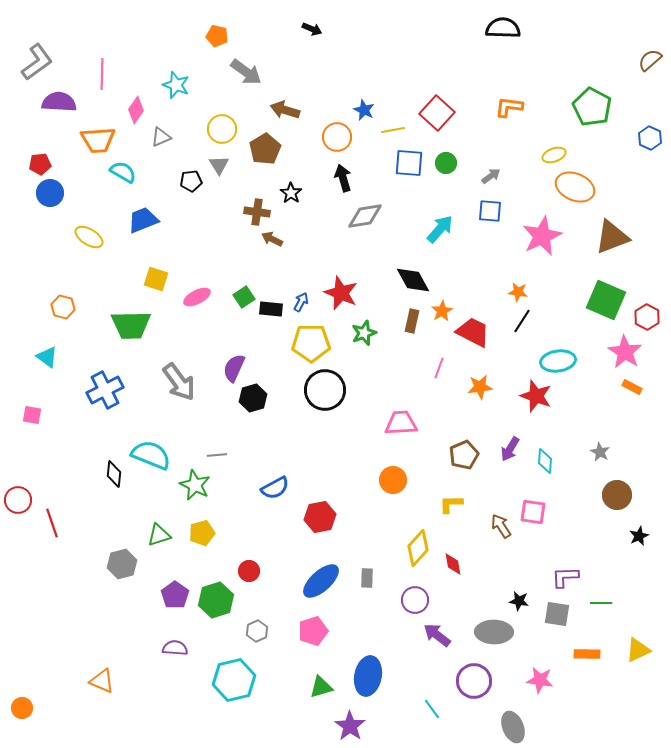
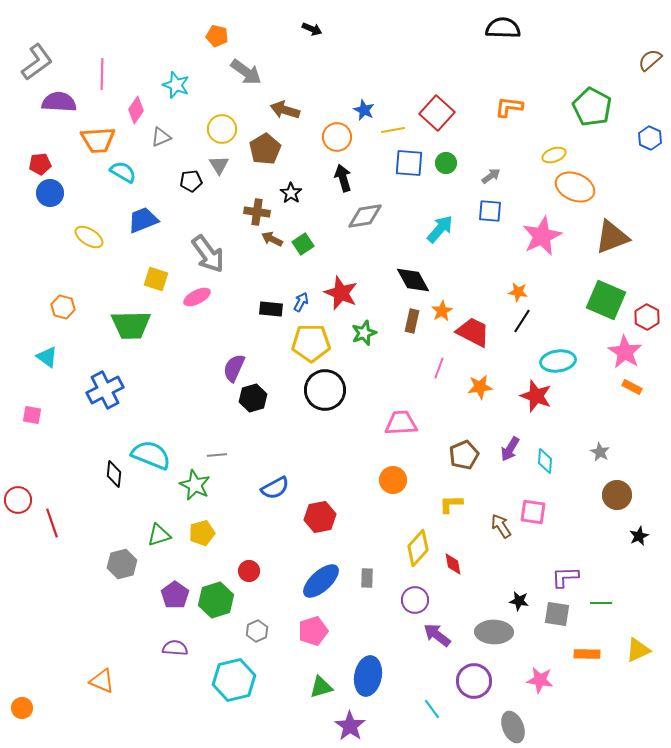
green square at (244, 297): moved 59 px right, 53 px up
gray arrow at (179, 382): moved 29 px right, 128 px up
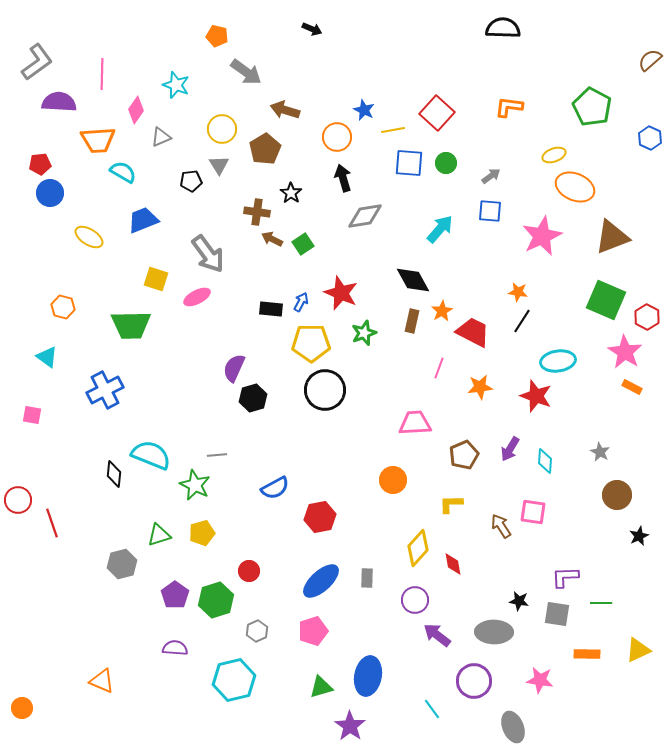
pink trapezoid at (401, 423): moved 14 px right
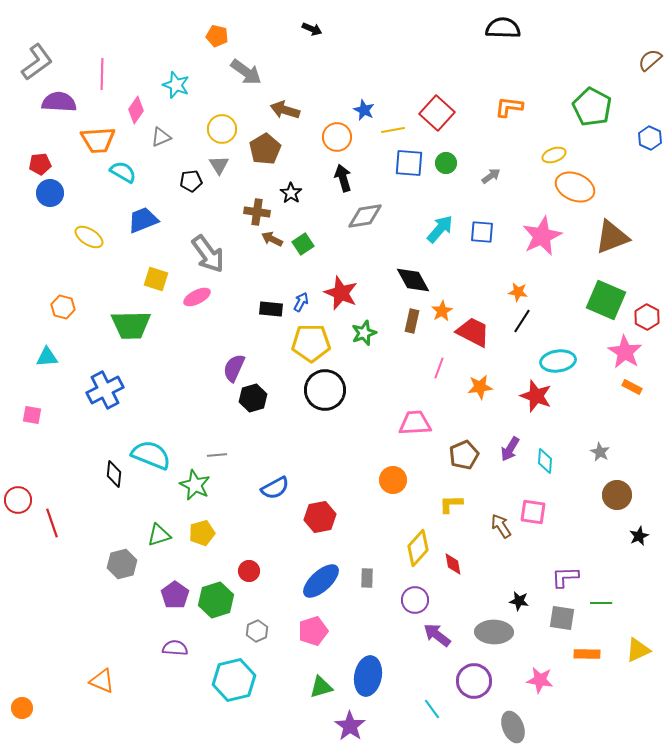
blue square at (490, 211): moved 8 px left, 21 px down
cyan triangle at (47, 357): rotated 40 degrees counterclockwise
gray square at (557, 614): moved 5 px right, 4 px down
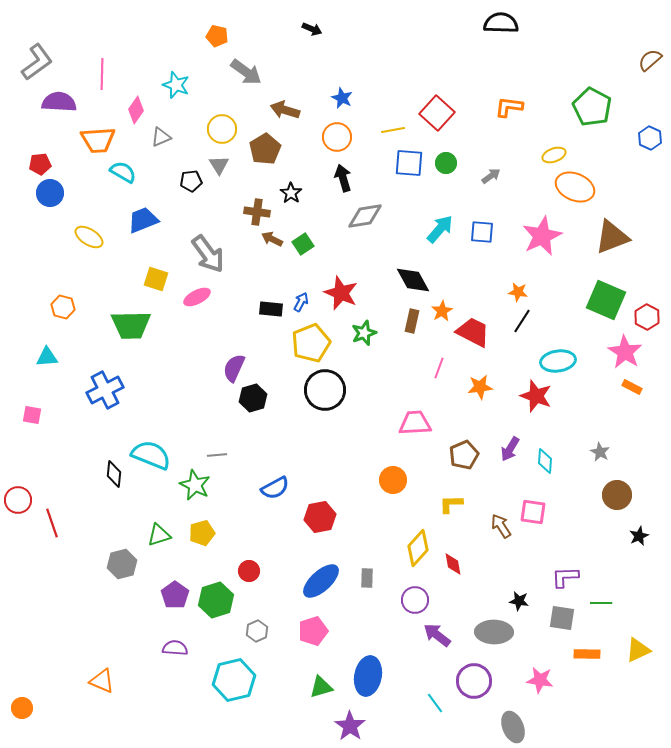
black semicircle at (503, 28): moved 2 px left, 5 px up
blue star at (364, 110): moved 22 px left, 12 px up
yellow pentagon at (311, 343): rotated 21 degrees counterclockwise
cyan line at (432, 709): moved 3 px right, 6 px up
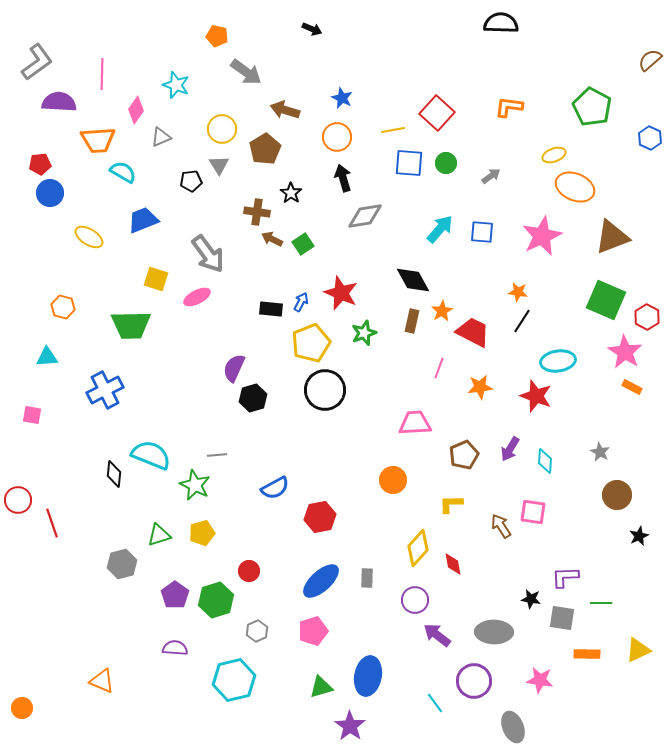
black star at (519, 601): moved 12 px right, 2 px up
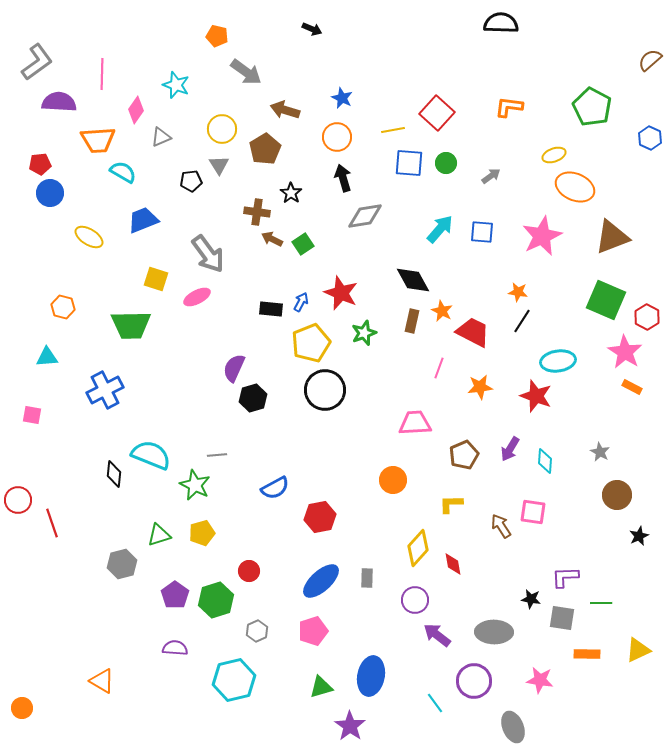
orange star at (442, 311): rotated 15 degrees counterclockwise
blue ellipse at (368, 676): moved 3 px right
orange triangle at (102, 681): rotated 8 degrees clockwise
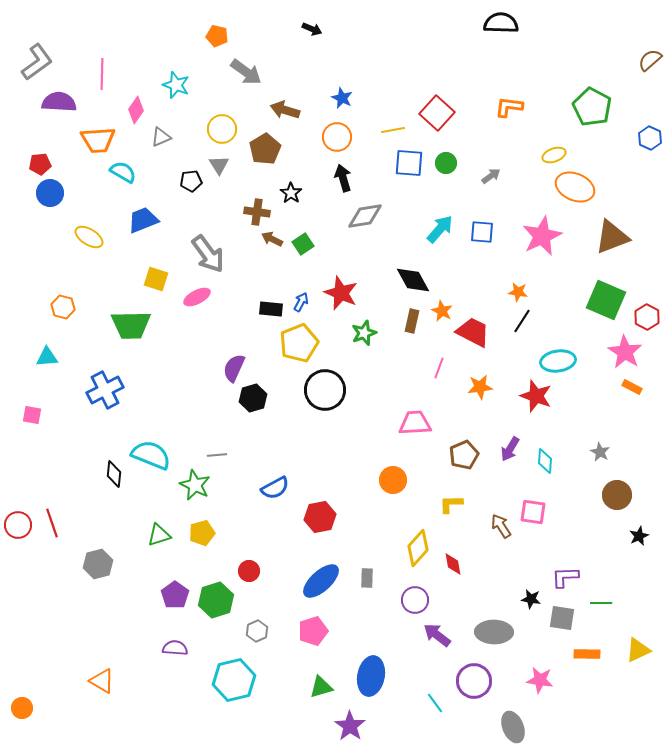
yellow pentagon at (311, 343): moved 12 px left
red circle at (18, 500): moved 25 px down
gray hexagon at (122, 564): moved 24 px left
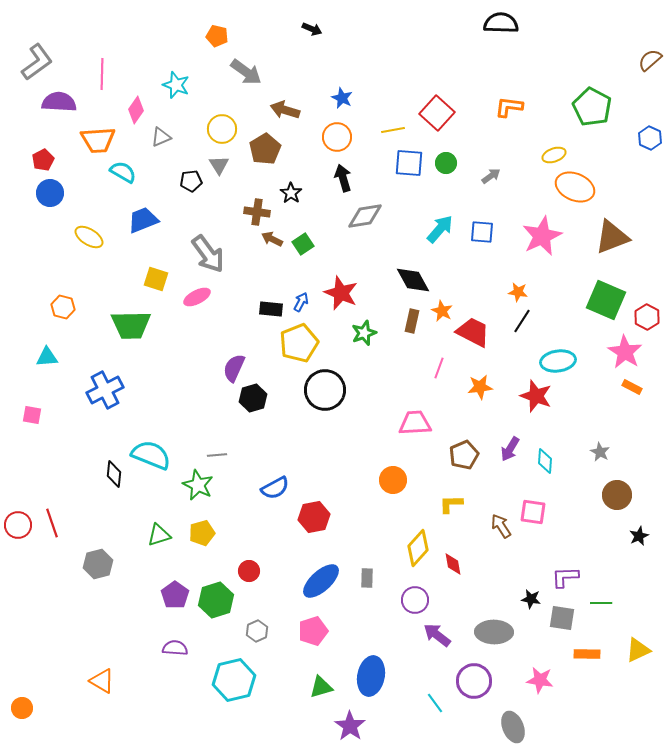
red pentagon at (40, 164): moved 3 px right, 4 px up; rotated 20 degrees counterclockwise
green star at (195, 485): moved 3 px right
red hexagon at (320, 517): moved 6 px left
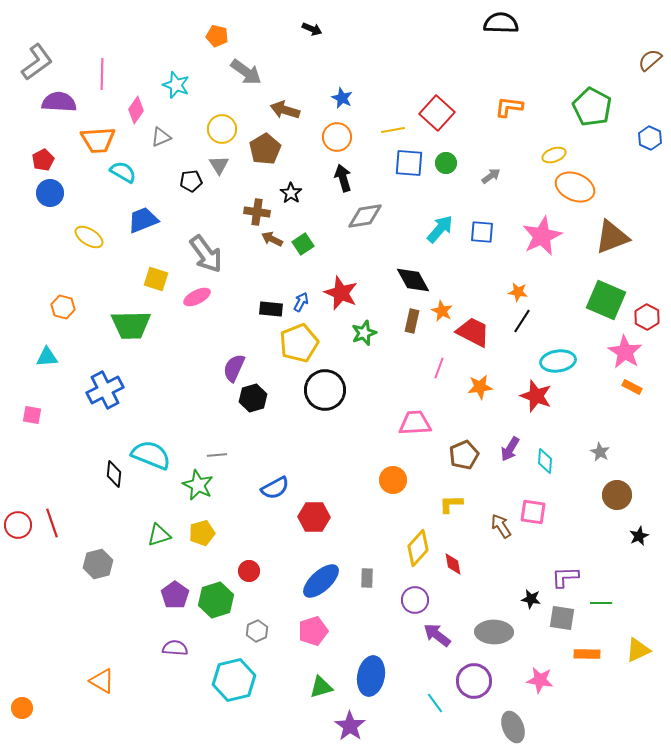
gray arrow at (208, 254): moved 2 px left
red hexagon at (314, 517): rotated 12 degrees clockwise
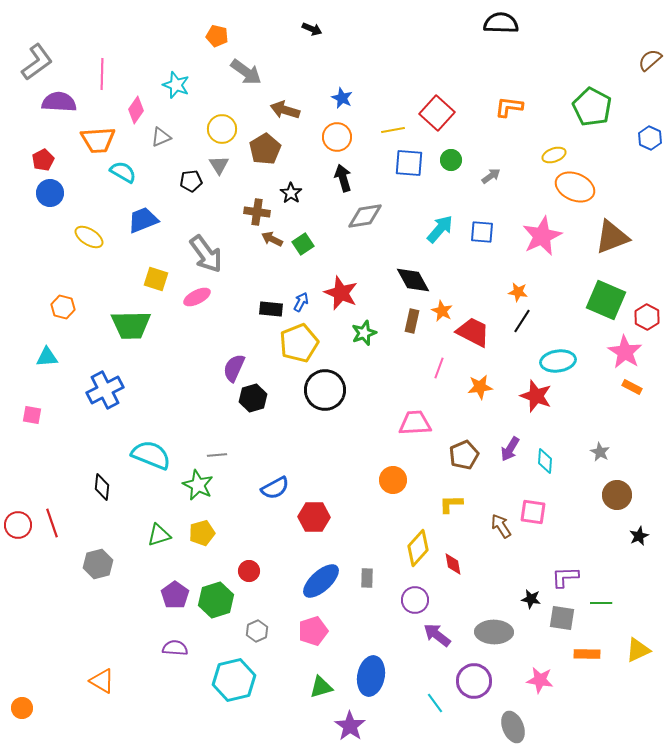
green circle at (446, 163): moved 5 px right, 3 px up
black diamond at (114, 474): moved 12 px left, 13 px down
